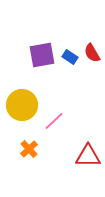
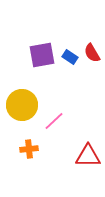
orange cross: rotated 36 degrees clockwise
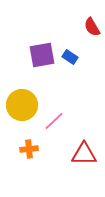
red semicircle: moved 26 px up
red triangle: moved 4 px left, 2 px up
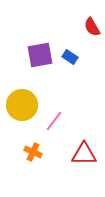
purple square: moved 2 px left
pink line: rotated 10 degrees counterclockwise
orange cross: moved 4 px right, 3 px down; rotated 30 degrees clockwise
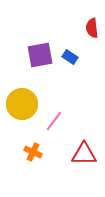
red semicircle: moved 1 px down; rotated 24 degrees clockwise
yellow circle: moved 1 px up
